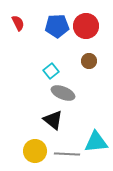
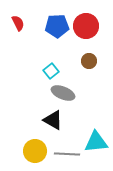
black triangle: rotated 10 degrees counterclockwise
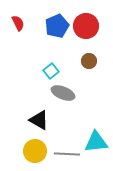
blue pentagon: rotated 20 degrees counterclockwise
black triangle: moved 14 px left
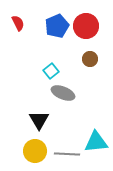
brown circle: moved 1 px right, 2 px up
black triangle: rotated 30 degrees clockwise
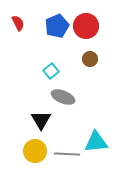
gray ellipse: moved 4 px down
black triangle: moved 2 px right
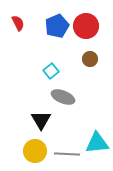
cyan triangle: moved 1 px right, 1 px down
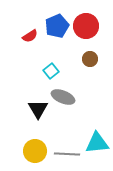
red semicircle: moved 12 px right, 13 px down; rotated 84 degrees clockwise
black triangle: moved 3 px left, 11 px up
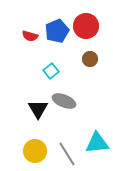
blue pentagon: moved 5 px down
red semicircle: rotated 49 degrees clockwise
gray ellipse: moved 1 px right, 4 px down
gray line: rotated 55 degrees clockwise
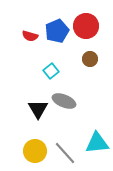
gray line: moved 2 px left, 1 px up; rotated 10 degrees counterclockwise
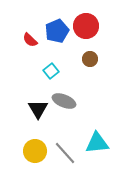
red semicircle: moved 4 px down; rotated 28 degrees clockwise
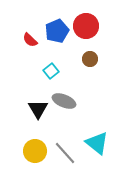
cyan triangle: rotated 45 degrees clockwise
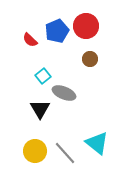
cyan square: moved 8 px left, 5 px down
gray ellipse: moved 8 px up
black triangle: moved 2 px right
